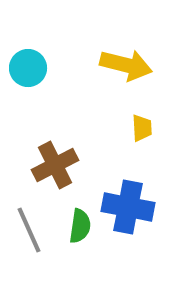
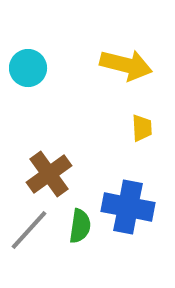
brown cross: moved 6 px left, 9 px down; rotated 9 degrees counterclockwise
gray line: rotated 66 degrees clockwise
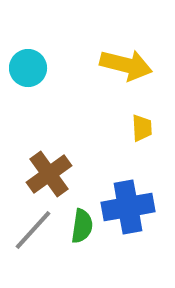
blue cross: rotated 21 degrees counterclockwise
green semicircle: moved 2 px right
gray line: moved 4 px right
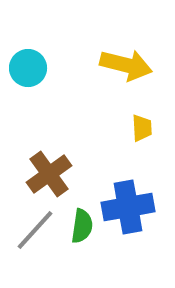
gray line: moved 2 px right
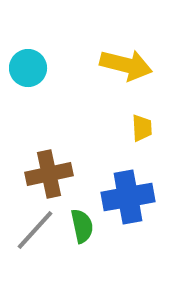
brown cross: rotated 24 degrees clockwise
blue cross: moved 10 px up
green semicircle: rotated 20 degrees counterclockwise
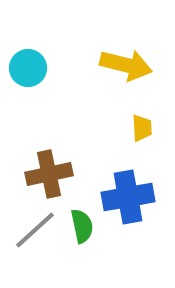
gray line: rotated 6 degrees clockwise
